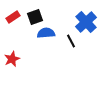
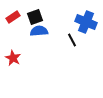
blue cross: rotated 25 degrees counterclockwise
blue semicircle: moved 7 px left, 2 px up
black line: moved 1 px right, 1 px up
red star: moved 1 px right, 1 px up; rotated 21 degrees counterclockwise
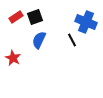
red rectangle: moved 3 px right
blue semicircle: moved 9 px down; rotated 60 degrees counterclockwise
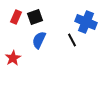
red rectangle: rotated 32 degrees counterclockwise
red star: rotated 14 degrees clockwise
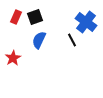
blue cross: rotated 15 degrees clockwise
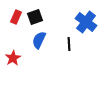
black line: moved 3 px left, 4 px down; rotated 24 degrees clockwise
